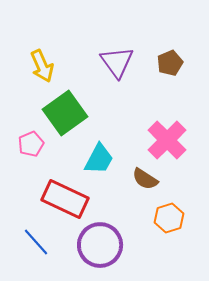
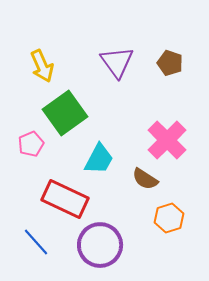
brown pentagon: rotated 30 degrees counterclockwise
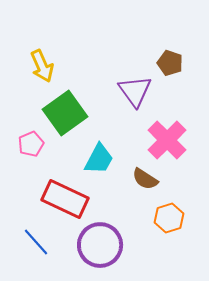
purple triangle: moved 18 px right, 29 px down
